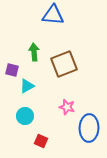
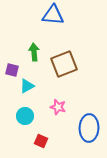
pink star: moved 9 px left
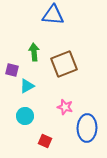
pink star: moved 7 px right
blue ellipse: moved 2 px left
red square: moved 4 px right
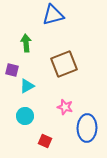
blue triangle: rotated 20 degrees counterclockwise
green arrow: moved 8 px left, 9 px up
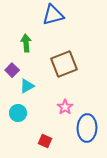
purple square: rotated 32 degrees clockwise
pink star: rotated 21 degrees clockwise
cyan circle: moved 7 px left, 3 px up
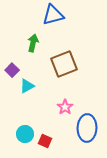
green arrow: moved 7 px right; rotated 18 degrees clockwise
cyan circle: moved 7 px right, 21 px down
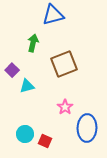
cyan triangle: rotated 14 degrees clockwise
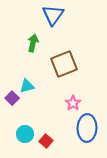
blue triangle: rotated 40 degrees counterclockwise
purple square: moved 28 px down
pink star: moved 8 px right, 4 px up
red square: moved 1 px right; rotated 16 degrees clockwise
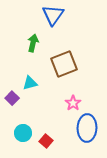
cyan triangle: moved 3 px right, 3 px up
cyan circle: moved 2 px left, 1 px up
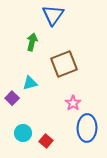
green arrow: moved 1 px left, 1 px up
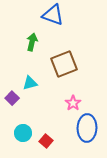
blue triangle: rotated 45 degrees counterclockwise
